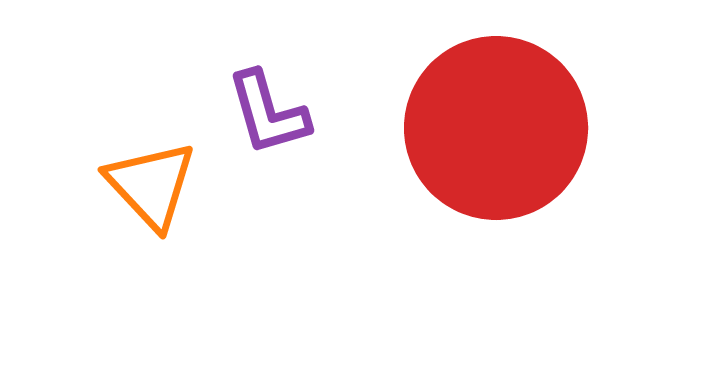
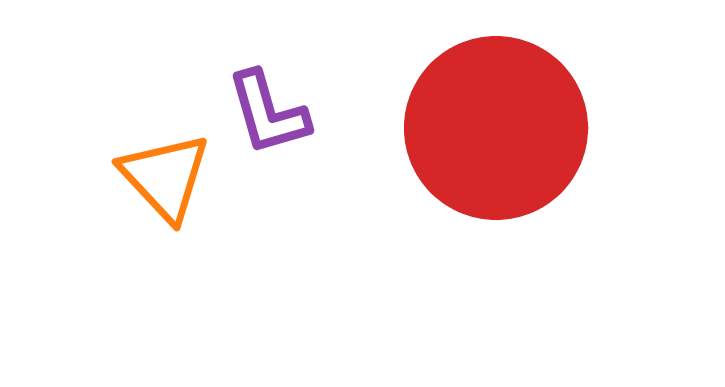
orange triangle: moved 14 px right, 8 px up
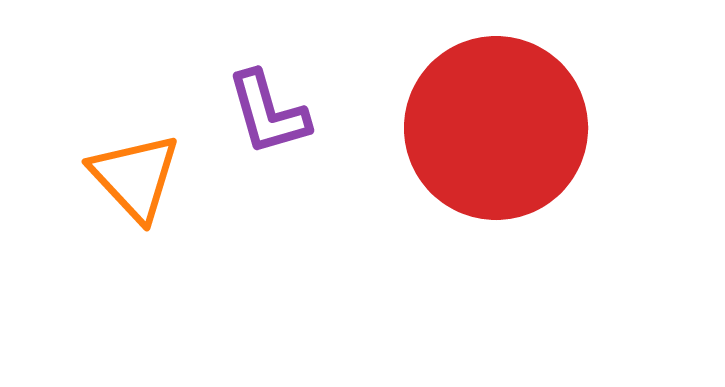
orange triangle: moved 30 px left
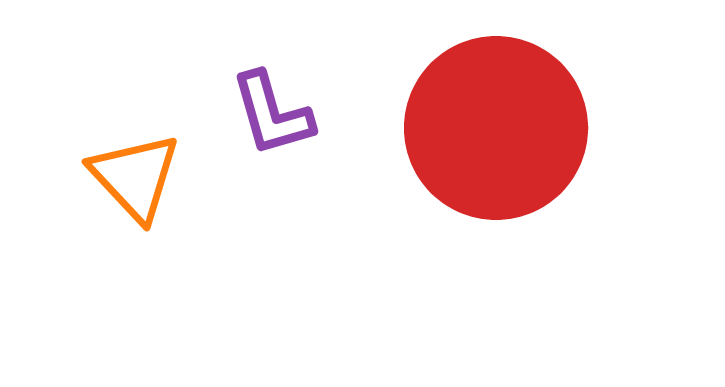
purple L-shape: moved 4 px right, 1 px down
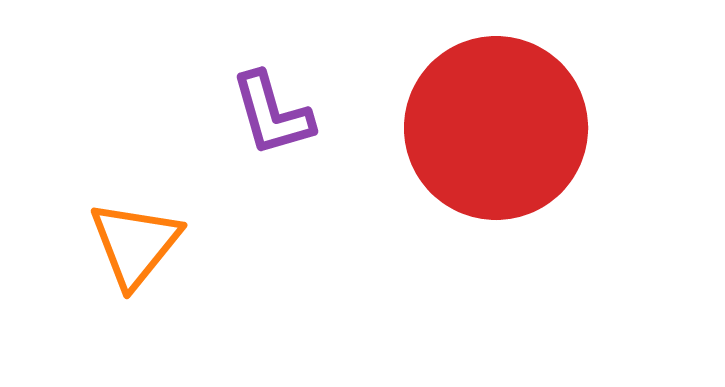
orange triangle: moved 67 px down; rotated 22 degrees clockwise
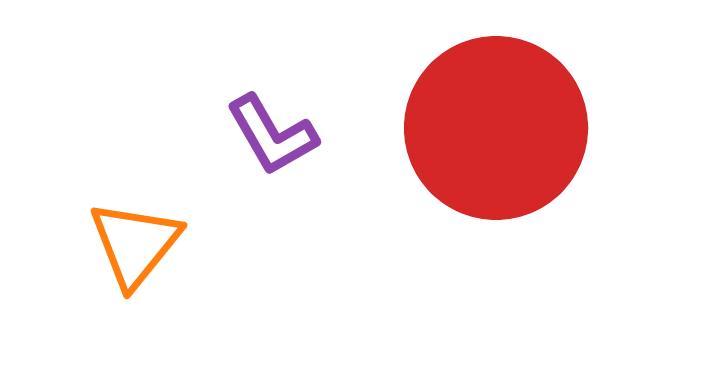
purple L-shape: moved 21 px down; rotated 14 degrees counterclockwise
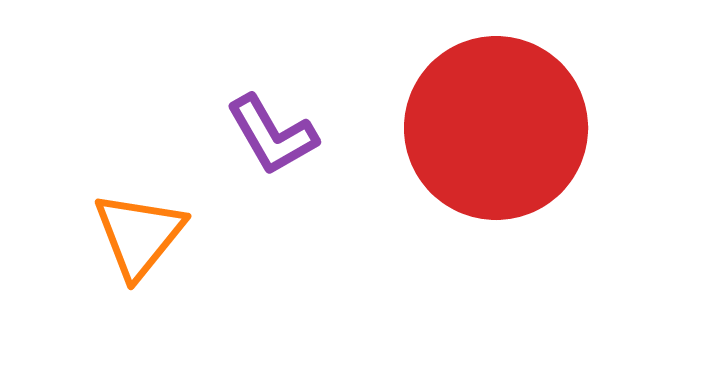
orange triangle: moved 4 px right, 9 px up
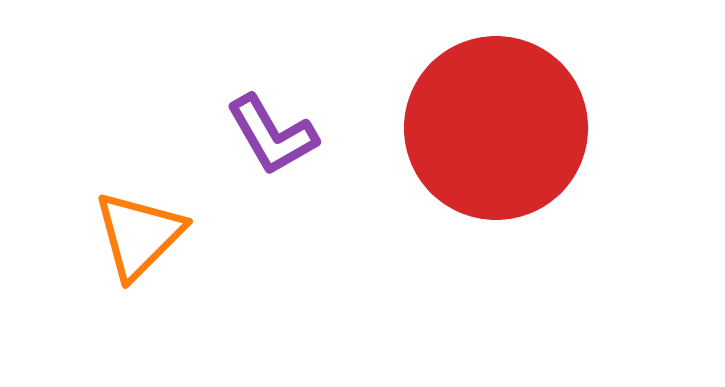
orange triangle: rotated 6 degrees clockwise
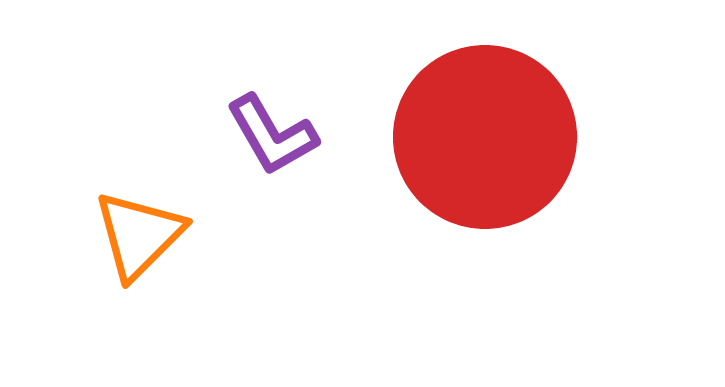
red circle: moved 11 px left, 9 px down
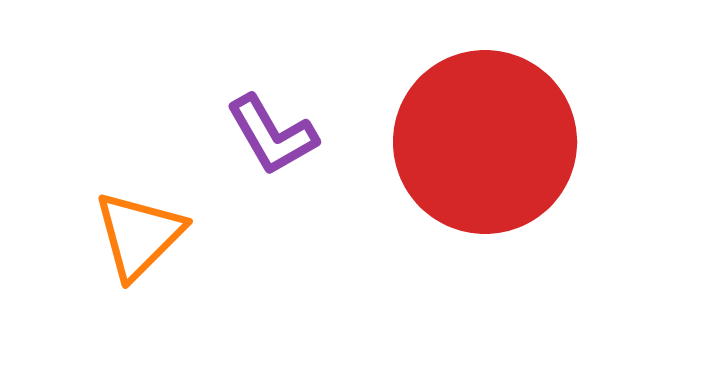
red circle: moved 5 px down
